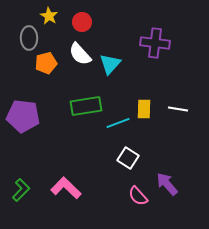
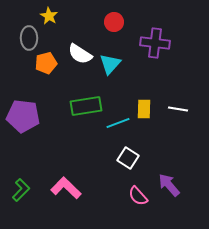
red circle: moved 32 px right
white semicircle: rotated 15 degrees counterclockwise
purple arrow: moved 2 px right, 1 px down
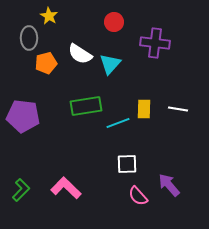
white square: moved 1 px left, 6 px down; rotated 35 degrees counterclockwise
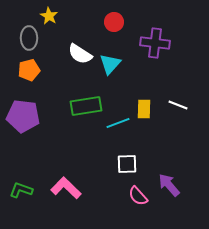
orange pentagon: moved 17 px left, 7 px down
white line: moved 4 px up; rotated 12 degrees clockwise
green L-shape: rotated 115 degrees counterclockwise
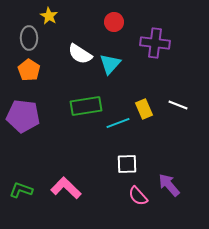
orange pentagon: rotated 25 degrees counterclockwise
yellow rectangle: rotated 24 degrees counterclockwise
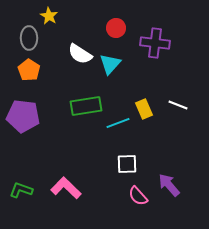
red circle: moved 2 px right, 6 px down
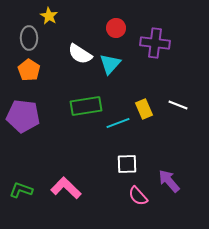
purple arrow: moved 4 px up
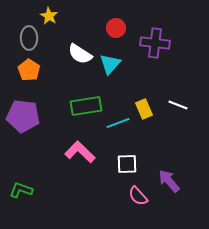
pink L-shape: moved 14 px right, 36 px up
